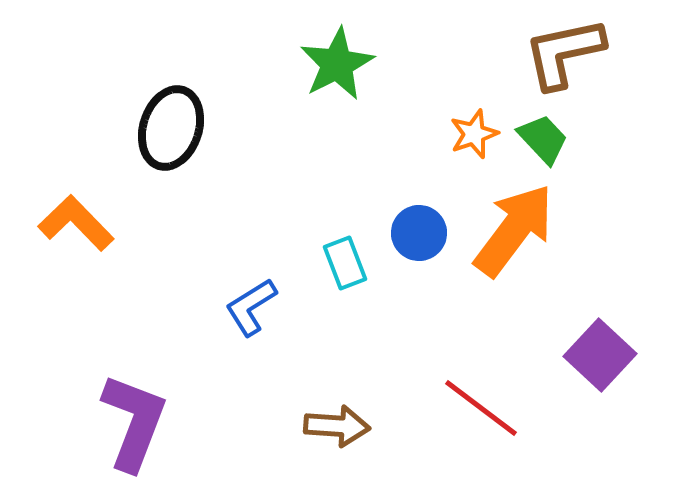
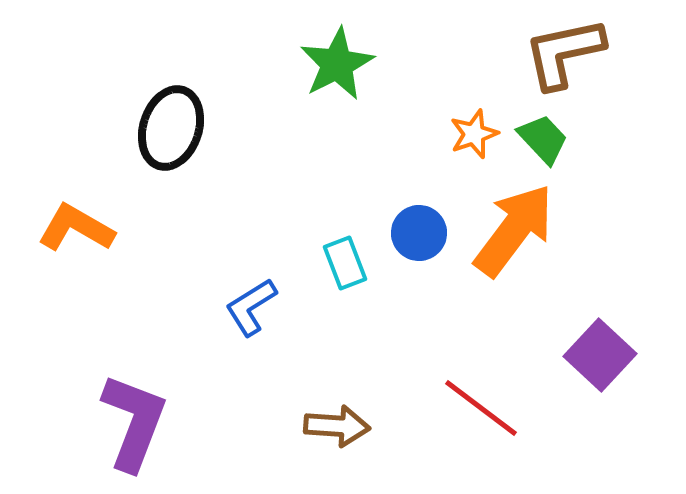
orange L-shape: moved 5 px down; rotated 16 degrees counterclockwise
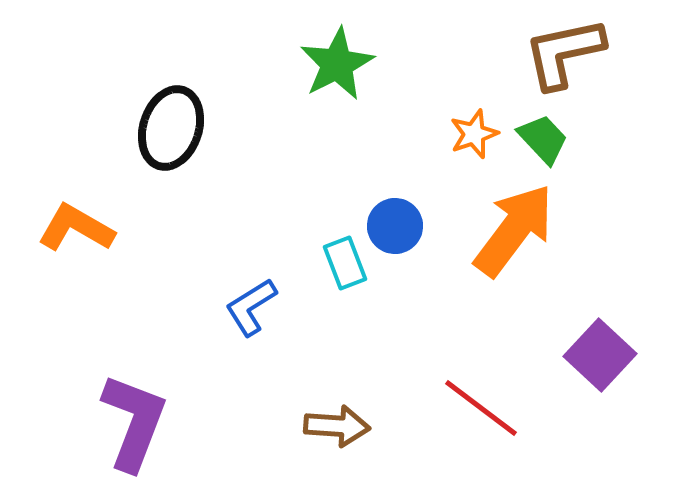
blue circle: moved 24 px left, 7 px up
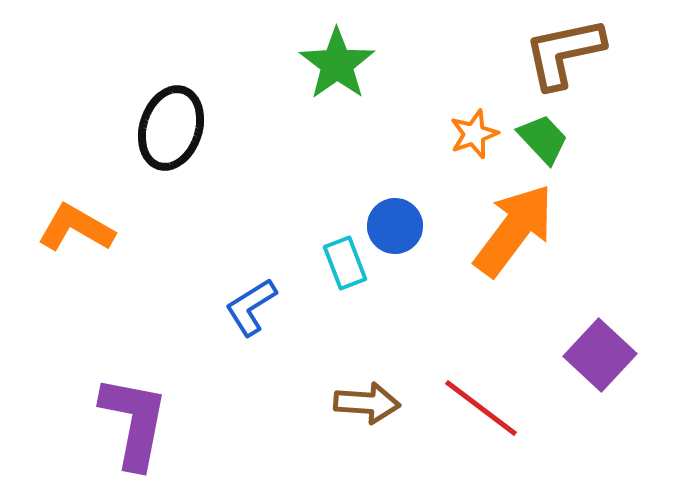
green star: rotated 8 degrees counterclockwise
purple L-shape: rotated 10 degrees counterclockwise
brown arrow: moved 30 px right, 23 px up
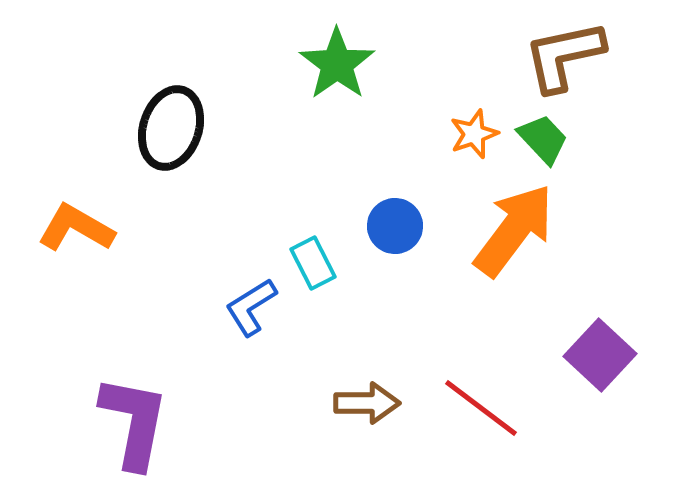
brown L-shape: moved 3 px down
cyan rectangle: moved 32 px left; rotated 6 degrees counterclockwise
brown arrow: rotated 4 degrees counterclockwise
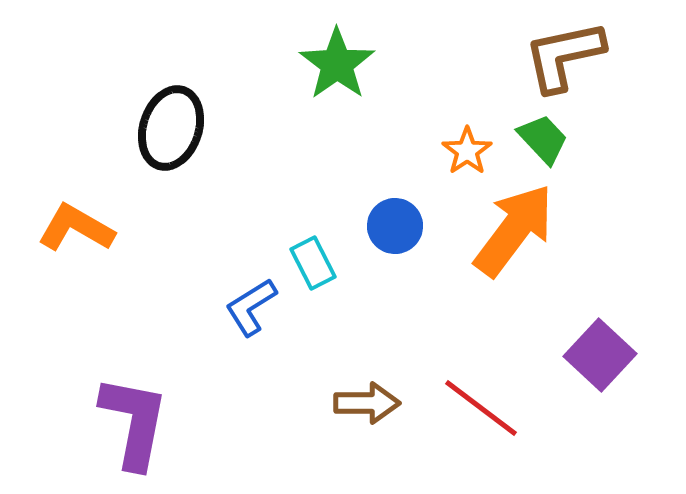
orange star: moved 7 px left, 17 px down; rotated 15 degrees counterclockwise
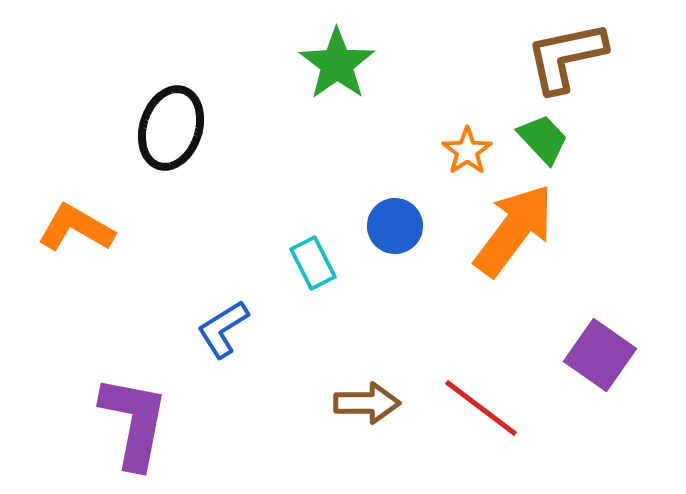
brown L-shape: moved 2 px right, 1 px down
blue L-shape: moved 28 px left, 22 px down
purple square: rotated 8 degrees counterclockwise
